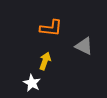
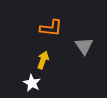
gray triangle: rotated 30 degrees clockwise
yellow arrow: moved 2 px left, 1 px up
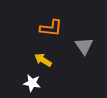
yellow arrow: rotated 78 degrees counterclockwise
white star: rotated 18 degrees counterclockwise
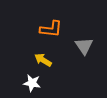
orange L-shape: moved 1 px down
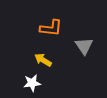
orange L-shape: moved 1 px up
white star: rotated 18 degrees counterclockwise
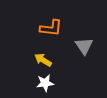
white star: moved 13 px right
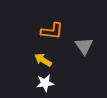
orange L-shape: moved 1 px right, 3 px down
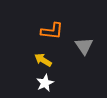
white star: rotated 18 degrees counterclockwise
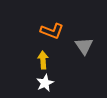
orange L-shape: rotated 15 degrees clockwise
yellow arrow: rotated 54 degrees clockwise
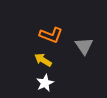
orange L-shape: moved 1 px left, 4 px down
yellow arrow: rotated 54 degrees counterclockwise
